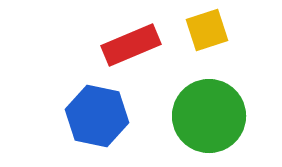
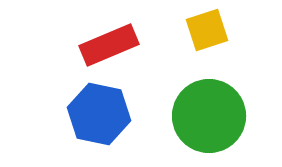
red rectangle: moved 22 px left
blue hexagon: moved 2 px right, 2 px up
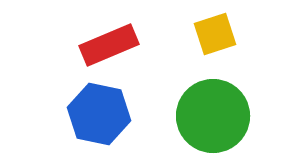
yellow square: moved 8 px right, 4 px down
green circle: moved 4 px right
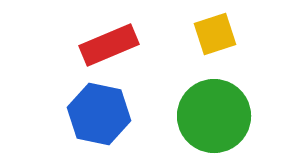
green circle: moved 1 px right
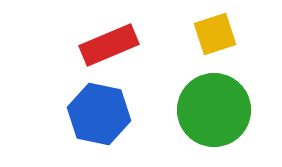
green circle: moved 6 px up
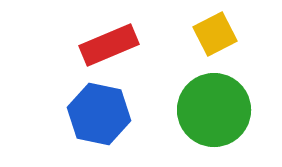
yellow square: rotated 9 degrees counterclockwise
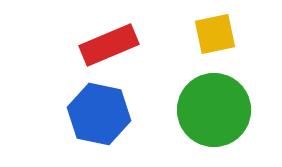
yellow square: rotated 15 degrees clockwise
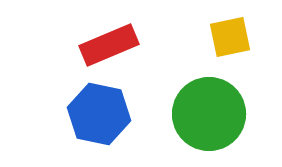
yellow square: moved 15 px right, 3 px down
green circle: moved 5 px left, 4 px down
